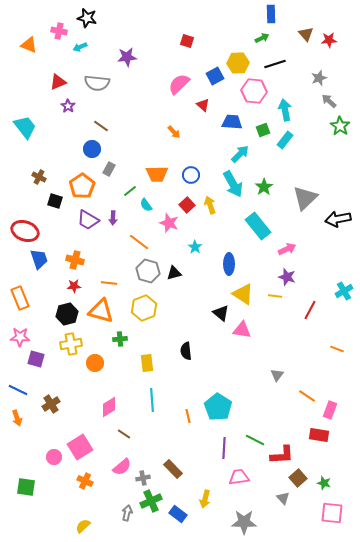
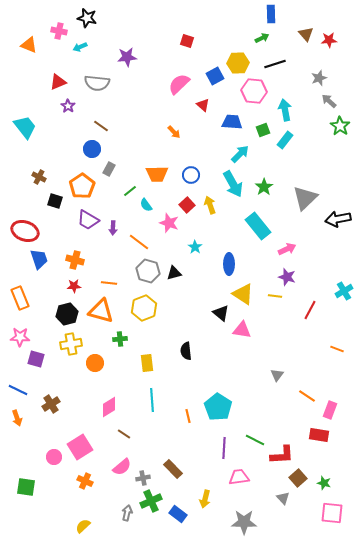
purple arrow at (113, 218): moved 10 px down
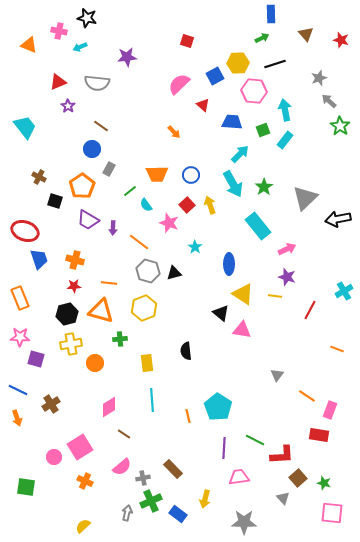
red star at (329, 40): moved 12 px right; rotated 21 degrees clockwise
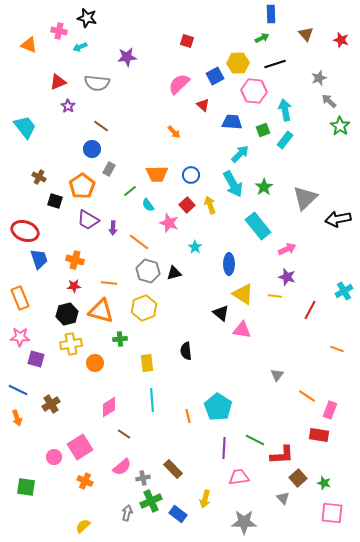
cyan semicircle at (146, 205): moved 2 px right
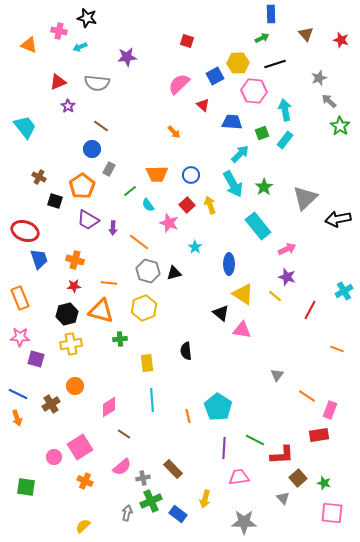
green square at (263, 130): moved 1 px left, 3 px down
yellow line at (275, 296): rotated 32 degrees clockwise
orange circle at (95, 363): moved 20 px left, 23 px down
blue line at (18, 390): moved 4 px down
red rectangle at (319, 435): rotated 18 degrees counterclockwise
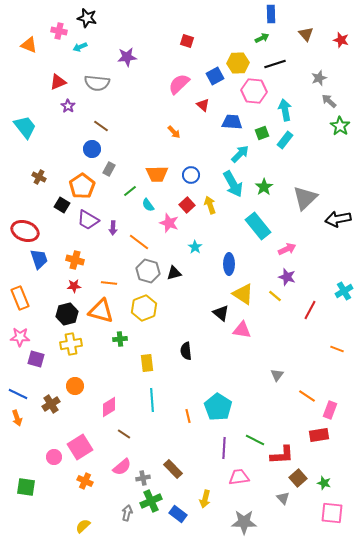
black square at (55, 201): moved 7 px right, 4 px down; rotated 14 degrees clockwise
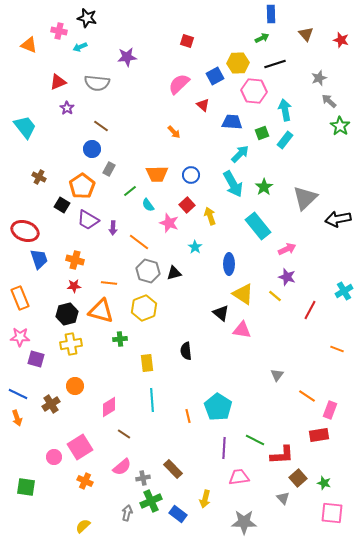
purple star at (68, 106): moved 1 px left, 2 px down
yellow arrow at (210, 205): moved 11 px down
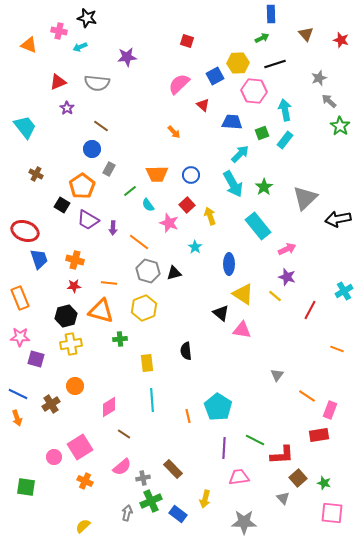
brown cross at (39, 177): moved 3 px left, 3 px up
black hexagon at (67, 314): moved 1 px left, 2 px down
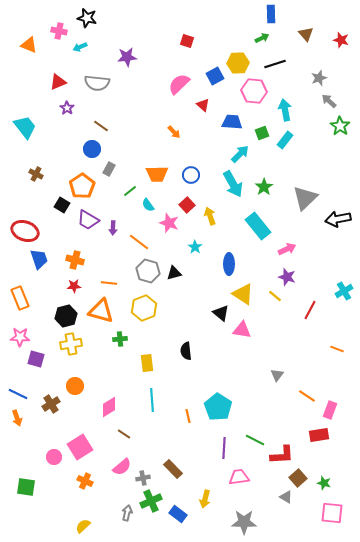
gray triangle at (283, 498): moved 3 px right, 1 px up; rotated 16 degrees counterclockwise
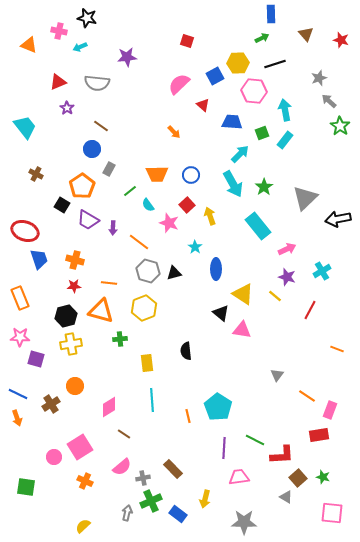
blue ellipse at (229, 264): moved 13 px left, 5 px down
cyan cross at (344, 291): moved 22 px left, 20 px up
green star at (324, 483): moved 1 px left, 6 px up
